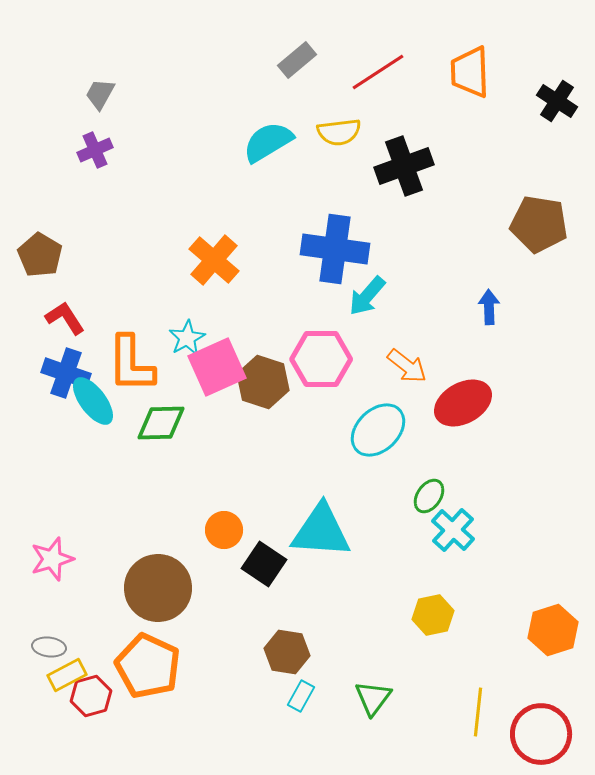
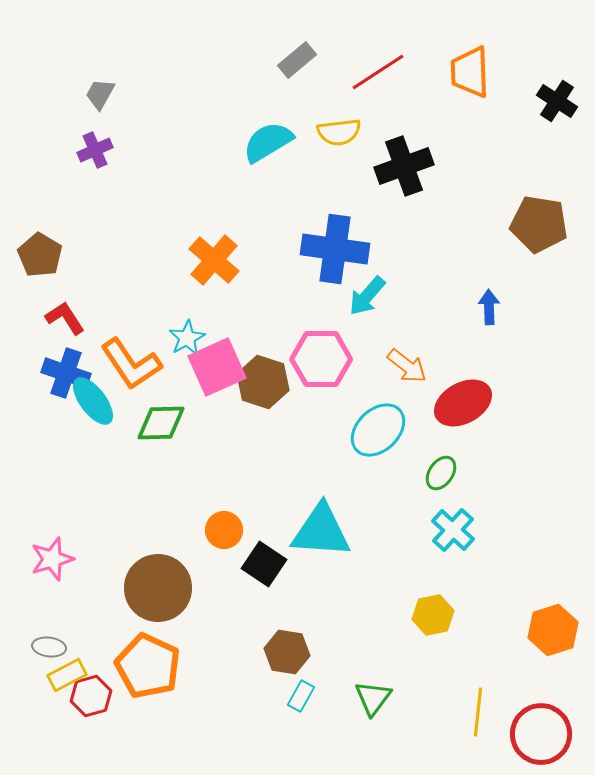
orange L-shape at (131, 364): rotated 34 degrees counterclockwise
green ellipse at (429, 496): moved 12 px right, 23 px up
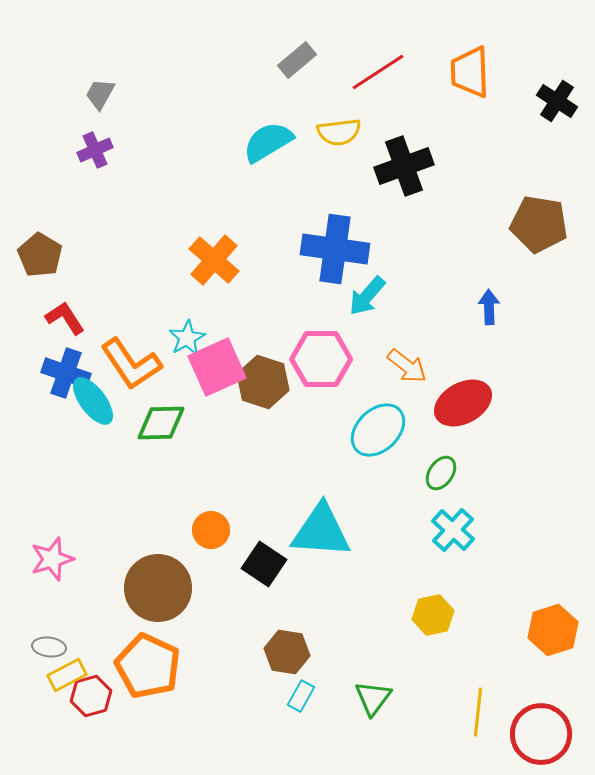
orange circle at (224, 530): moved 13 px left
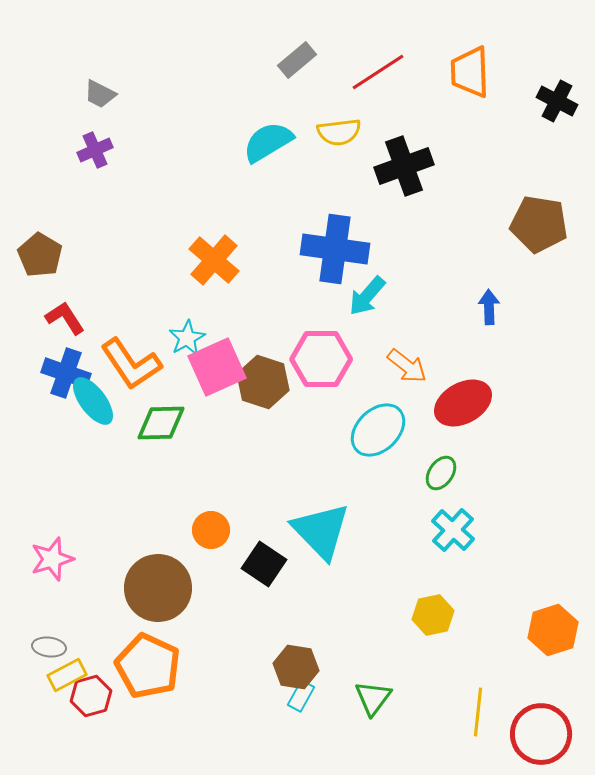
gray trapezoid at (100, 94): rotated 92 degrees counterclockwise
black cross at (557, 101): rotated 6 degrees counterclockwise
cyan triangle at (321, 531): rotated 42 degrees clockwise
brown hexagon at (287, 652): moved 9 px right, 15 px down
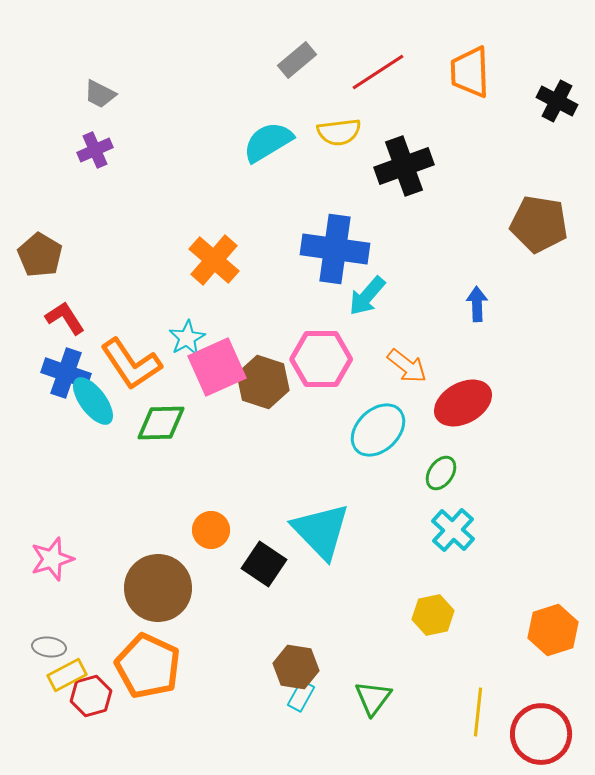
blue arrow at (489, 307): moved 12 px left, 3 px up
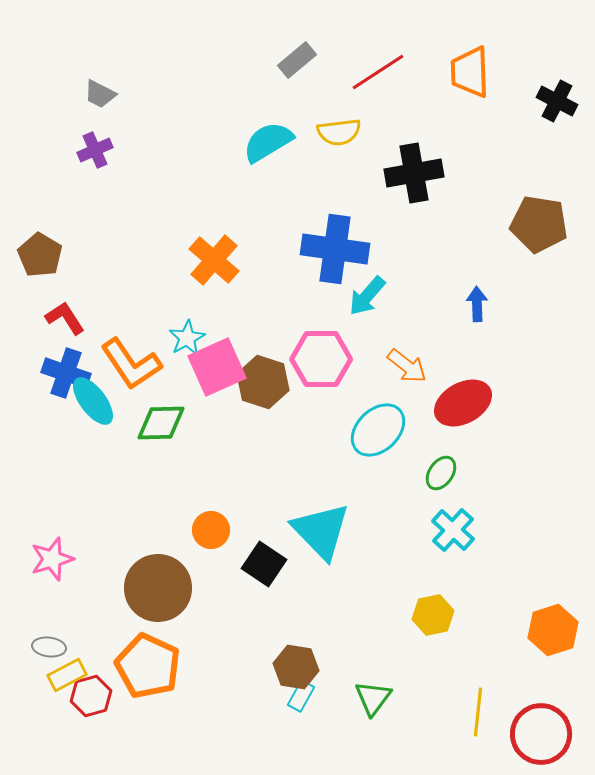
black cross at (404, 166): moved 10 px right, 7 px down; rotated 10 degrees clockwise
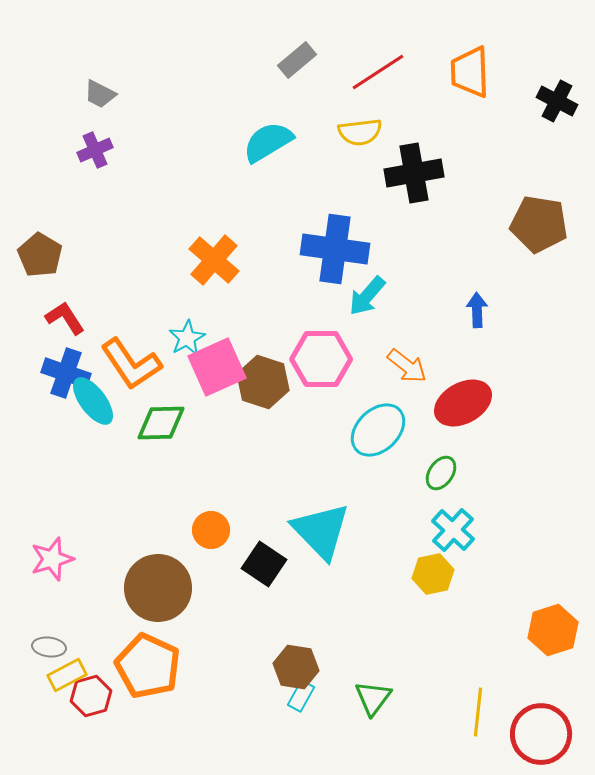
yellow semicircle at (339, 132): moved 21 px right
blue arrow at (477, 304): moved 6 px down
yellow hexagon at (433, 615): moved 41 px up
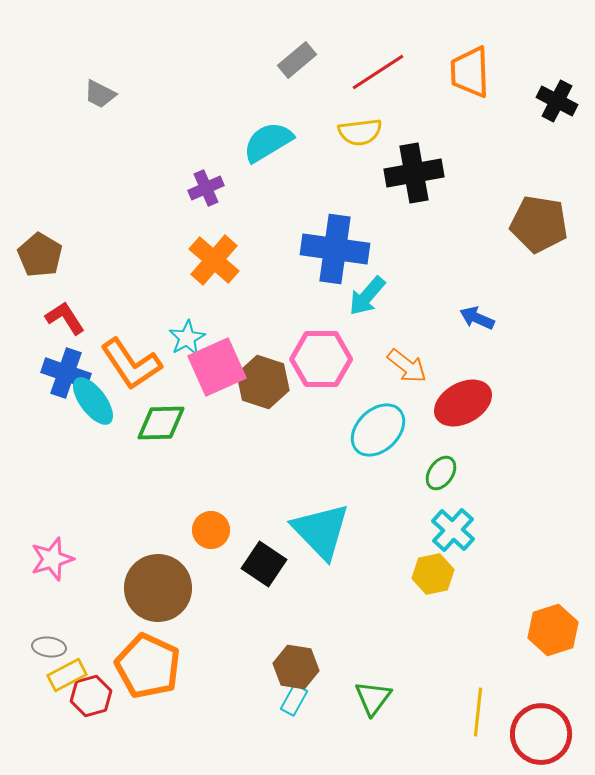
purple cross at (95, 150): moved 111 px right, 38 px down
blue arrow at (477, 310): moved 8 px down; rotated 64 degrees counterclockwise
cyan rectangle at (301, 696): moved 7 px left, 4 px down
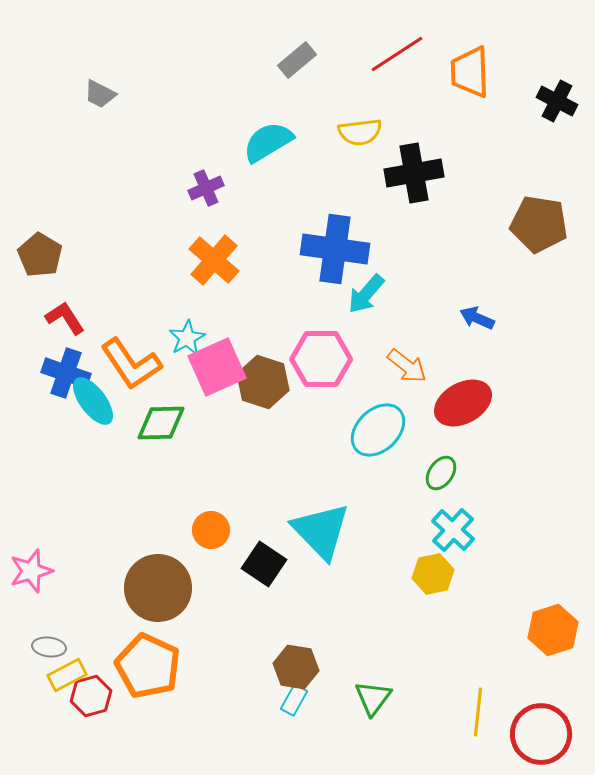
red line at (378, 72): moved 19 px right, 18 px up
cyan arrow at (367, 296): moved 1 px left, 2 px up
pink star at (52, 559): moved 21 px left, 12 px down
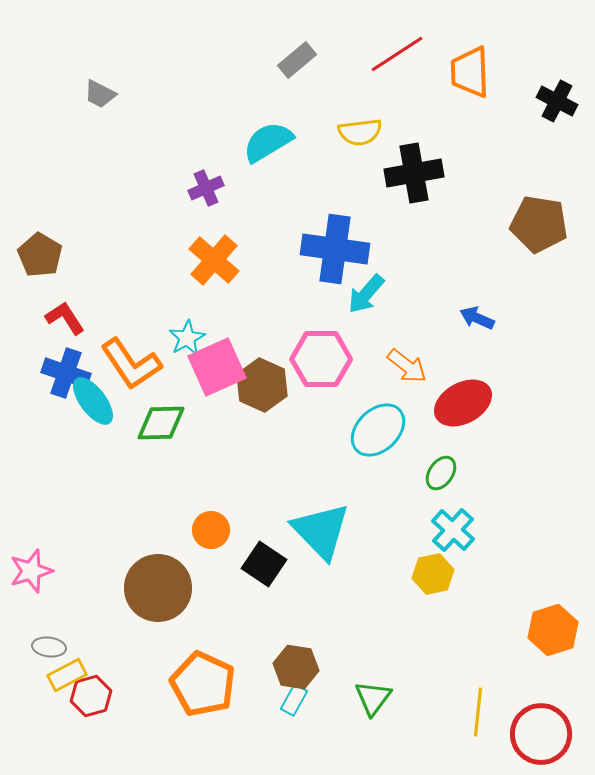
brown hexagon at (263, 382): moved 1 px left, 3 px down; rotated 6 degrees clockwise
orange pentagon at (148, 666): moved 55 px right, 18 px down
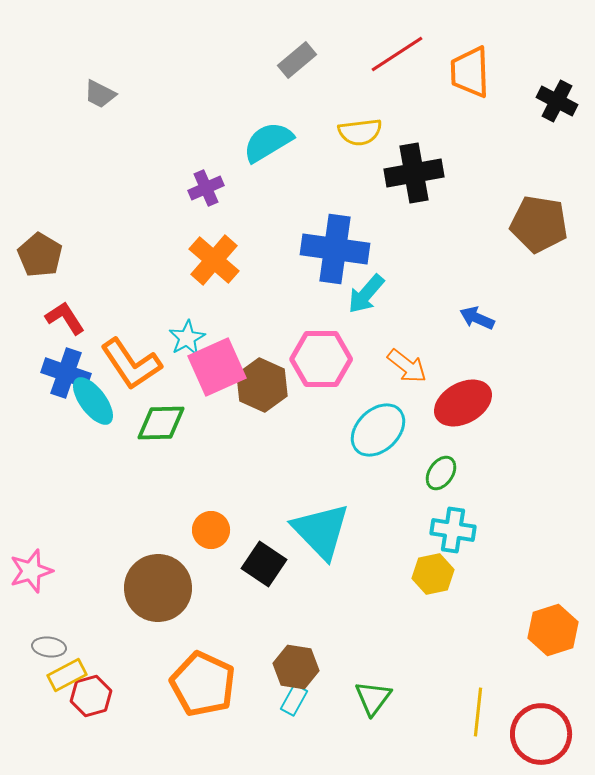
cyan cross at (453, 530): rotated 33 degrees counterclockwise
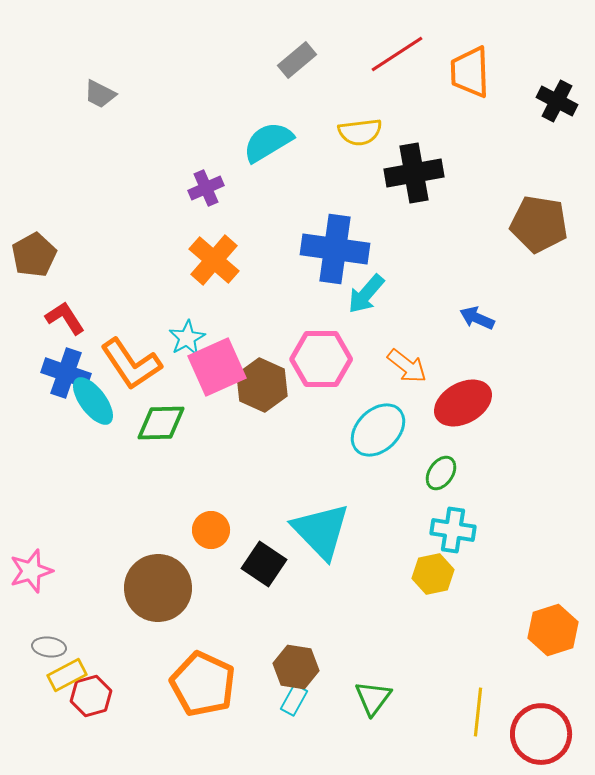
brown pentagon at (40, 255): moved 6 px left; rotated 12 degrees clockwise
